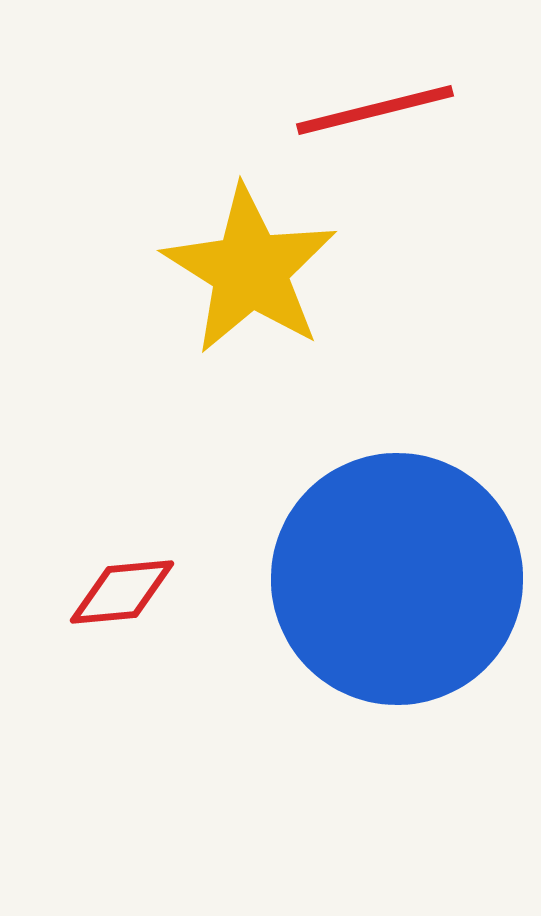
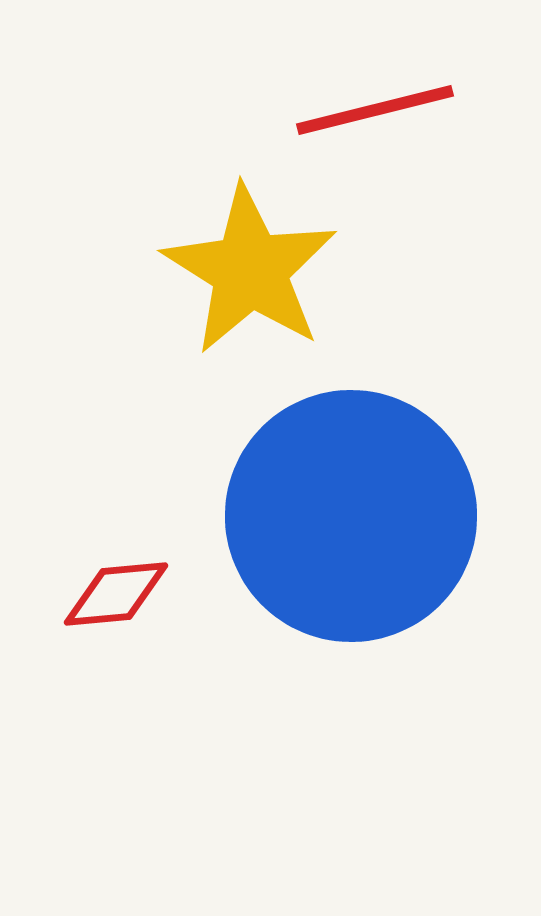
blue circle: moved 46 px left, 63 px up
red diamond: moved 6 px left, 2 px down
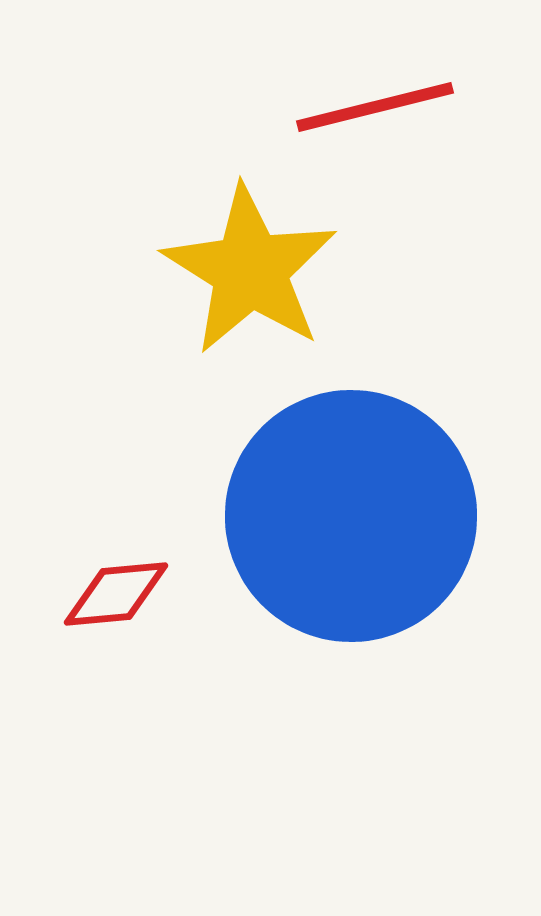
red line: moved 3 px up
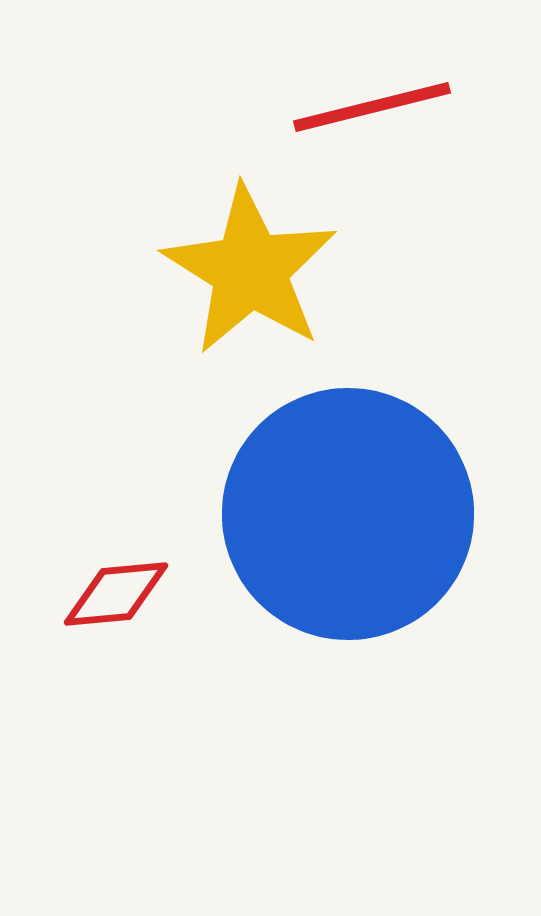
red line: moved 3 px left
blue circle: moved 3 px left, 2 px up
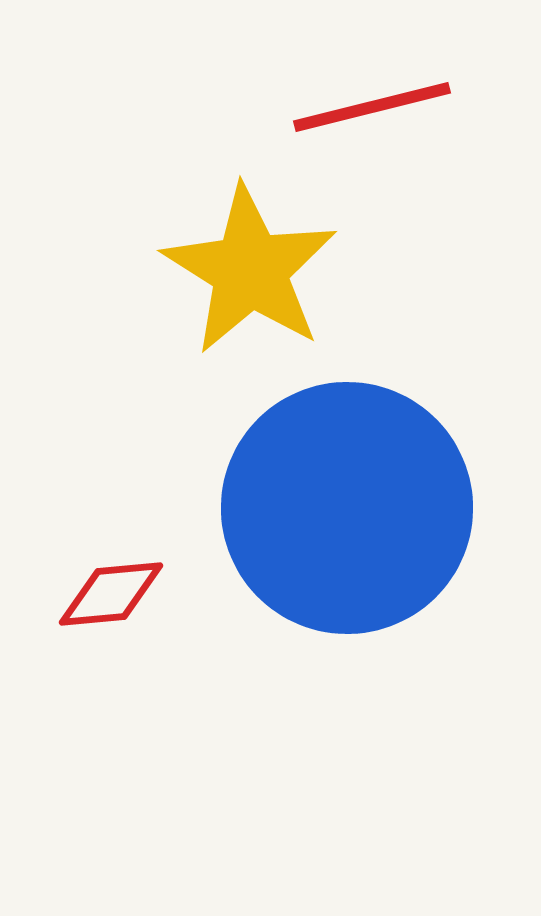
blue circle: moved 1 px left, 6 px up
red diamond: moved 5 px left
